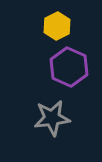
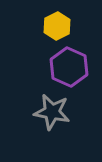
gray star: moved 6 px up; rotated 18 degrees clockwise
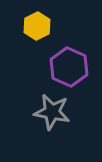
yellow hexagon: moved 20 px left
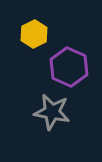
yellow hexagon: moved 3 px left, 8 px down
